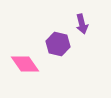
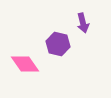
purple arrow: moved 1 px right, 1 px up
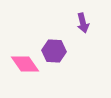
purple hexagon: moved 4 px left, 7 px down; rotated 10 degrees counterclockwise
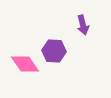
purple arrow: moved 2 px down
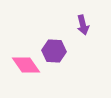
pink diamond: moved 1 px right, 1 px down
